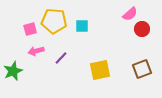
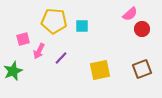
pink square: moved 7 px left, 10 px down
pink arrow: moved 3 px right; rotated 49 degrees counterclockwise
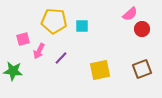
green star: rotated 30 degrees clockwise
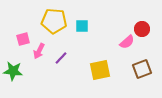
pink semicircle: moved 3 px left, 28 px down
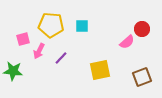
yellow pentagon: moved 3 px left, 4 px down
brown square: moved 8 px down
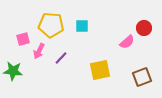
red circle: moved 2 px right, 1 px up
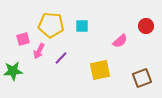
red circle: moved 2 px right, 2 px up
pink semicircle: moved 7 px left, 1 px up
green star: rotated 12 degrees counterclockwise
brown square: moved 1 px down
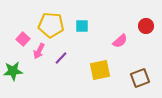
pink square: rotated 32 degrees counterclockwise
brown square: moved 2 px left
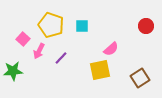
yellow pentagon: rotated 15 degrees clockwise
pink semicircle: moved 9 px left, 8 px down
brown square: rotated 12 degrees counterclockwise
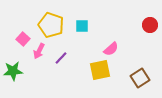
red circle: moved 4 px right, 1 px up
